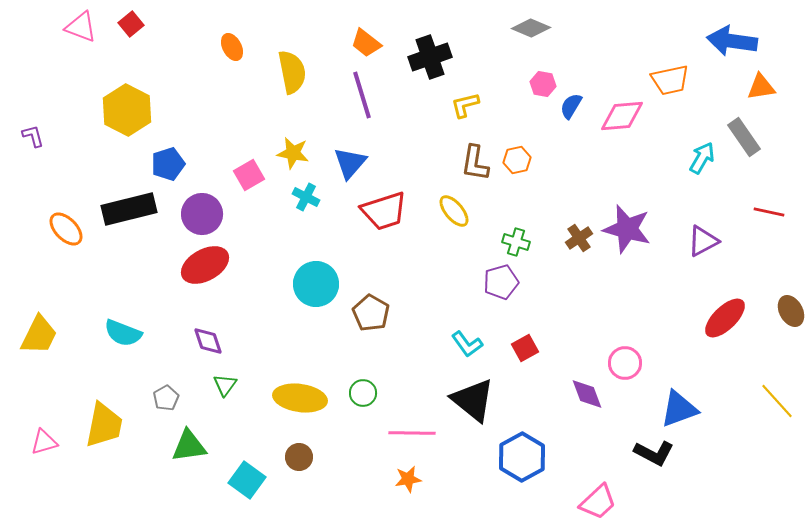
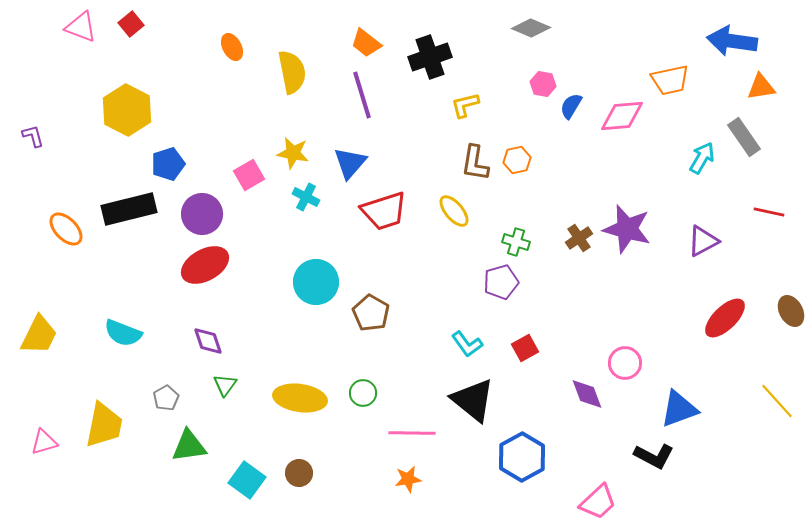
cyan circle at (316, 284): moved 2 px up
black L-shape at (654, 453): moved 3 px down
brown circle at (299, 457): moved 16 px down
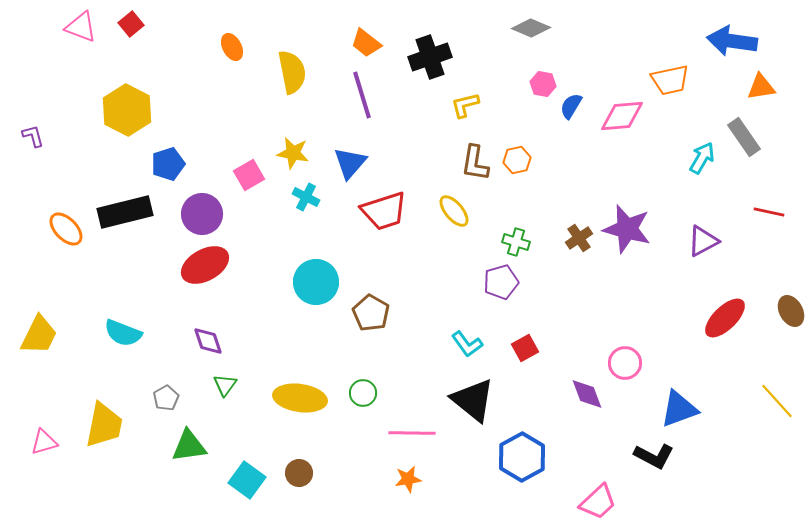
black rectangle at (129, 209): moved 4 px left, 3 px down
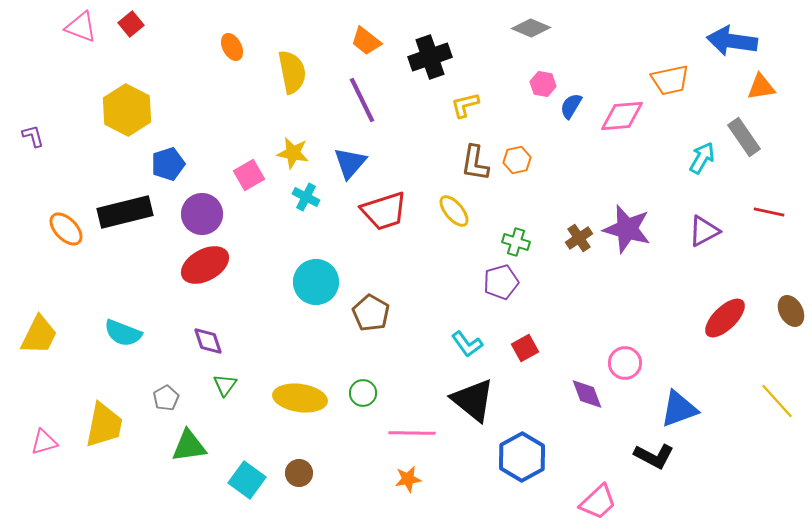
orange trapezoid at (366, 43): moved 2 px up
purple line at (362, 95): moved 5 px down; rotated 9 degrees counterclockwise
purple triangle at (703, 241): moved 1 px right, 10 px up
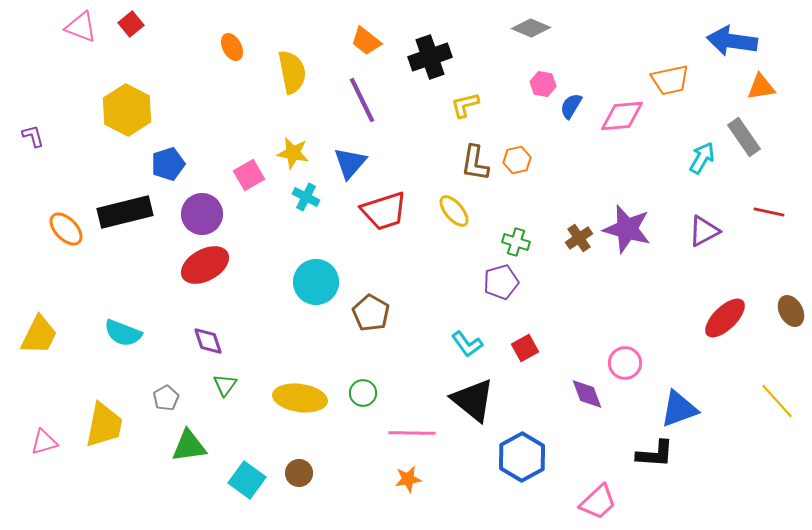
black L-shape at (654, 456): moved 1 px right, 2 px up; rotated 24 degrees counterclockwise
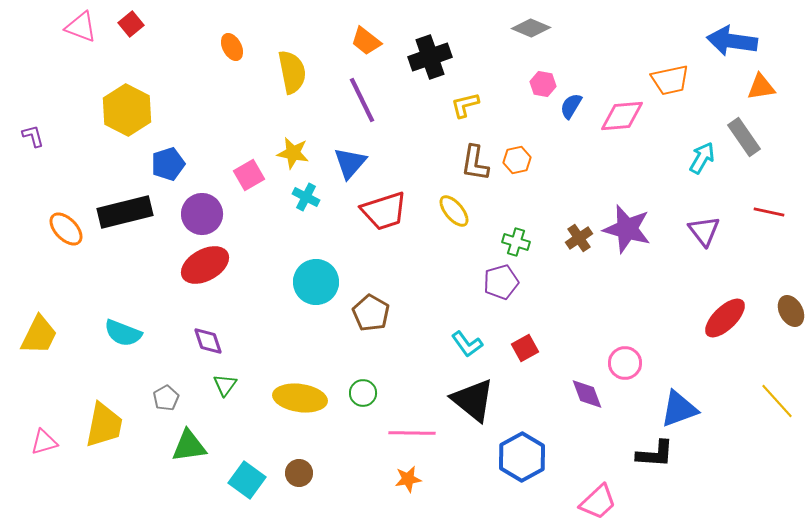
purple triangle at (704, 231): rotated 40 degrees counterclockwise
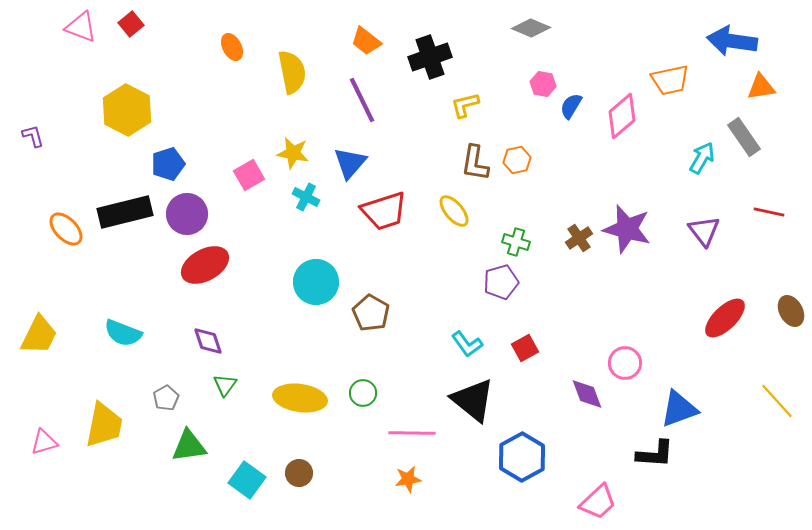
pink diamond at (622, 116): rotated 36 degrees counterclockwise
purple circle at (202, 214): moved 15 px left
